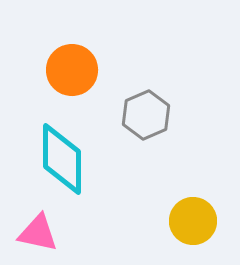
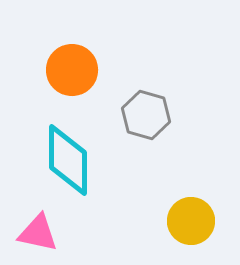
gray hexagon: rotated 21 degrees counterclockwise
cyan diamond: moved 6 px right, 1 px down
yellow circle: moved 2 px left
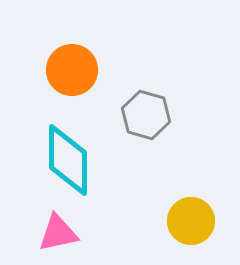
pink triangle: moved 20 px right; rotated 24 degrees counterclockwise
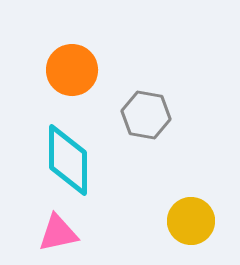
gray hexagon: rotated 6 degrees counterclockwise
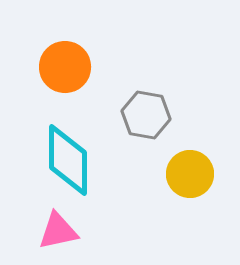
orange circle: moved 7 px left, 3 px up
yellow circle: moved 1 px left, 47 px up
pink triangle: moved 2 px up
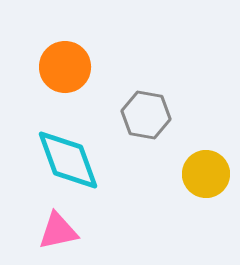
cyan diamond: rotated 20 degrees counterclockwise
yellow circle: moved 16 px right
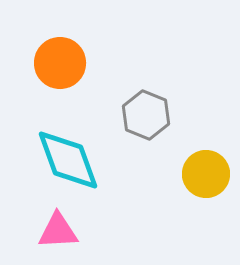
orange circle: moved 5 px left, 4 px up
gray hexagon: rotated 12 degrees clockwise
pink triangle: rotated 9 degrees clockwise
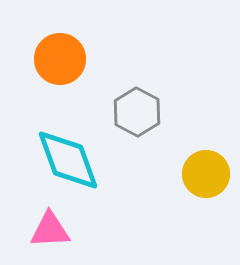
orange circle: moved 4 px up
gray hexagon: moved 9 px left, 3 px up; rotated 6 degrees clockwise
pink triangle: moved 8 px left, 1 px up
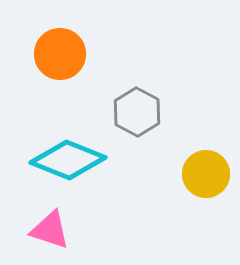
orange circle: moved 5 px up
cyan diamond: rotated 48 degrees counterclockwise
pink triangle: rotated 21 degrees clockwise
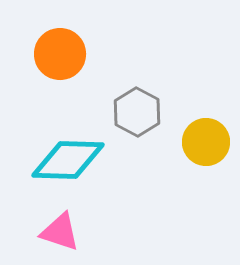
cyan diamond: rotated 20 degrees counterclockwise
yellow circle: moved 32 px up
pink triangle: moved 10 px right, 2 px down
